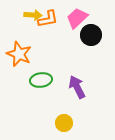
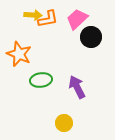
pink trapezoid: moved 1 px down
black circle: moved 2 px down
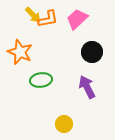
yellow arrow: rotated 42 degrees clockwise
black circle: moved 1 px right, 15 px down
orange star: moved 1 px right, 2 px up
purple arrow: moved 10 px right
yellow circle: moved 1 px down
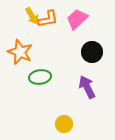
yellow arrow: moved 1 px left, 1 px down; rotated 12 degrees clockwise
green ellipse: moved 1 px left, 3 px up
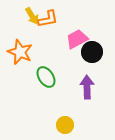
pink trapezoid: moved 20 px down; rotated 15 degrees clockwise
green ellipse: moved 6 px right; rotated 65 degrees clockwise
purple arrow: rotated 25 degrees clockwise
yellow circle: moved 1 px right, 1 px down
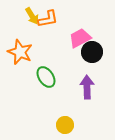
pink trapezoid: moved 3 px right, 1 px up
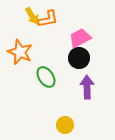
black circle: moved 13 px left, 6 px down
